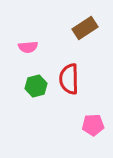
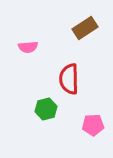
green hexagon: moved 10 px right, 23 px down
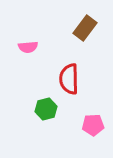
brown rectangle: rotated 20 degrees counterclockwise
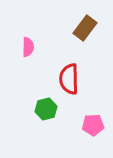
pink semicircle: rotated 84 degrees counterclockwise
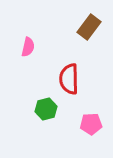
brown rectangle: moved 4 px right, 1 px up
pink semicircle: rotated 12 degrees clockwise
pink pentagon: moved 2 px left, 1 px up
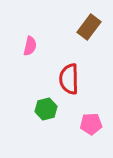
pink semicircle: moved 2 px right, 1 px up
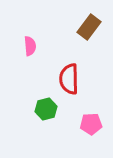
pink semicircle: rotated 18 degrees counterclockwise
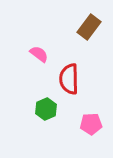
pink semicircle: moved 9 px right, 8 px down; rotated 48 degrees counterclockwise
green hexagon: rotated 10 degrees counterclockwise
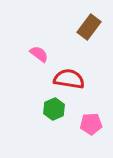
red semicircle: rotated 100 degrees clockwise
green hexagon: moved 8 px right
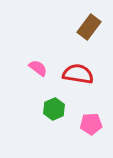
pink semicircle: moved 1 px left, 14 px down
red semicircle: moved 9 px right, 5 px up
